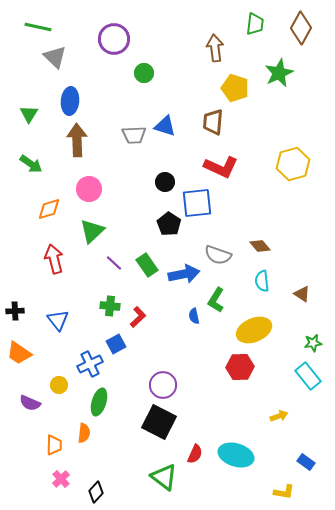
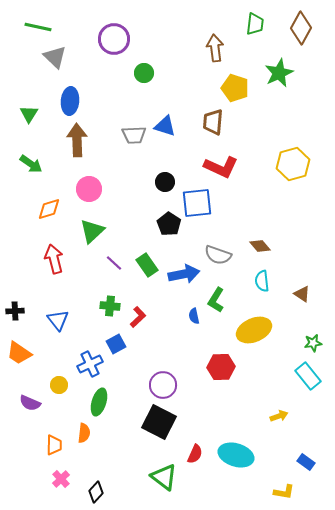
red hexagon at (240, 367): moved 19 px left
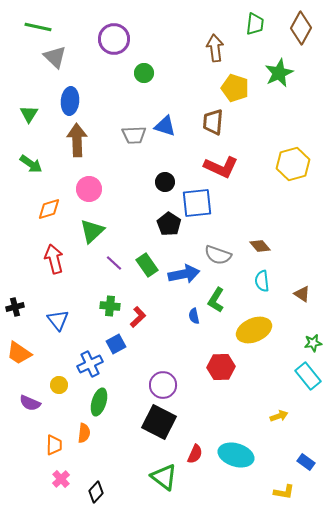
black cross at (15, 311): moved 4 px up; rotated 12 degrees counterclockwise
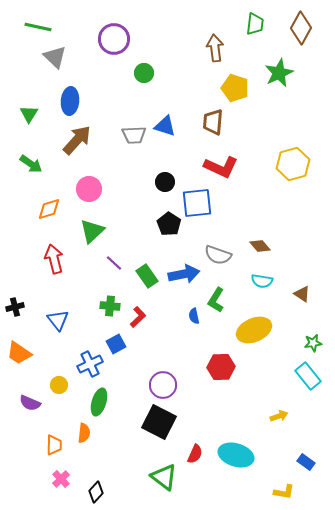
brown arrow at (77, 140): rotated 44 degrees clockwise
green rectangle at (147, 265): moved 11 px down
cyan semicircle at (262, 281): rotated 75 degrees counterclockwise
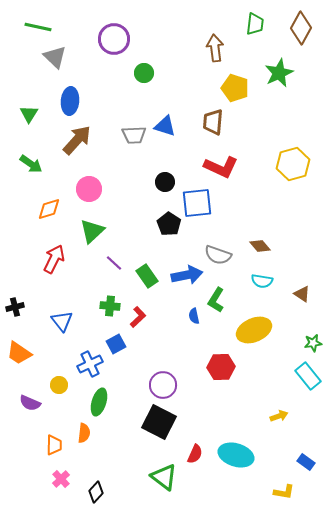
red arrow at (54, 259): rotated 40 degrees clockwise
blue arrow at (184, 274): moved 3 px right, 1 px down
blue triangle at (58, 320): moved 4 px right, 1 px down
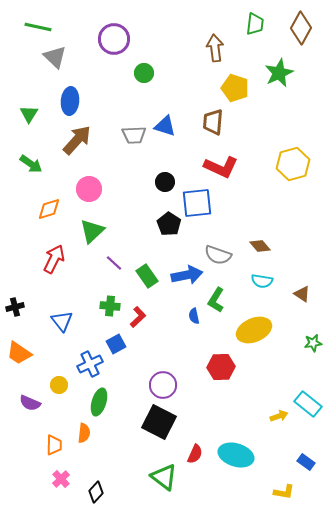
cyan rectangle at (308, 376): moved 28 px down; rotated 12 degrees counterclockwise
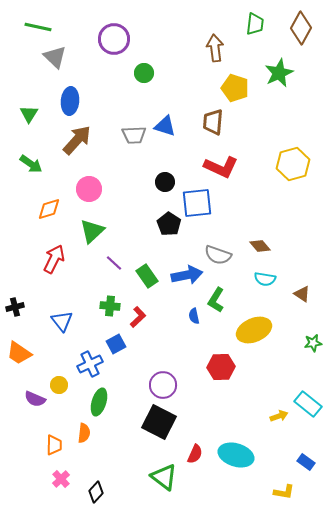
cyan semicircle at (262, 281): moved 3 px right, 2 px up
purple semicircle at (30, 403): moved 5 px right, 4 px up
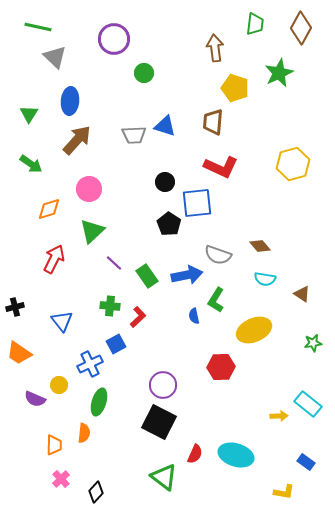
yellow arrow at (279, 416): rotated 18 degrees clockwise
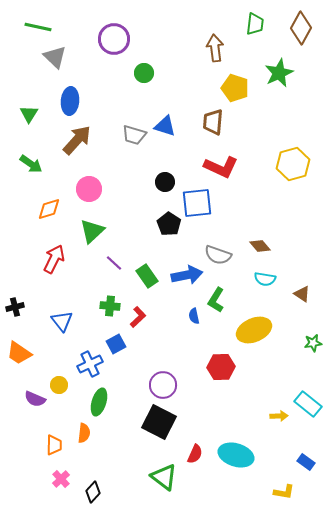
gray trapezoid at (134, 135): rotated 20 degrees clockwise
black diamond at (96, 492): moved 3 px left
